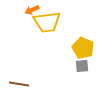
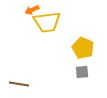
gray square: moved 6 px down
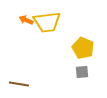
orange arrow: moved 6 px left, 10 px down; rotated 48 degrees clockwise
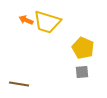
yellow trapezoid: rotated 24 degrees clockwise
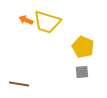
yellow pentagon: moved 1 px up
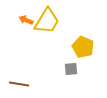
yellow trapezoid: moved 1 px up; rotated 76 degrees counterclockwise
gray square: moved 11 px left, 3 px up
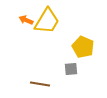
brown line: moved 21 px right
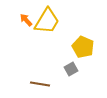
orange arrow: rotated 24 degrees clockwise
gray square: rotated 24 degrees counterclockwise
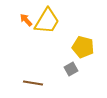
yellow pentagon: rotated 10 degrees counterclockwise
brown line: moved 7 px left, 1 px up
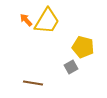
gray square: moved 2 px up
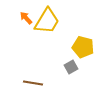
orange arrow: moved 2 px up
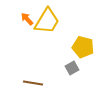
orange arrow: moved 1 px right, 1 px down
gray square: moved 1 px right, 1 px down
